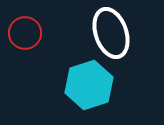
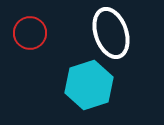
red circle: moved 5 px right
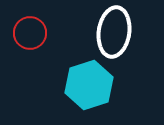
white ellipse: moved 3 px right, 1 px up; rotated 27 degrees clockwise
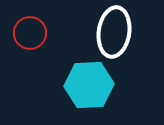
cyan hexagon: rotated 15 degrees clockwise
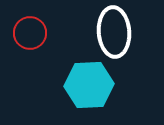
white ellipse: rotated 12 degrees counterclockwise
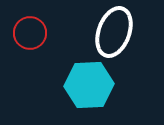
white ellipse: rotated 24 degrees clockwise
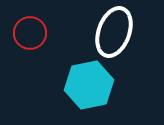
cyan hexagon: rotated 9 degrees counterclockwise
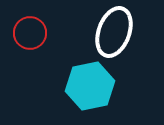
cyan hexagon: moved 1 px right, 1 px down
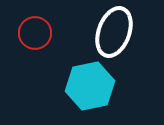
red circle: moved 5 px right
